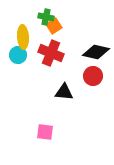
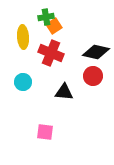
green cross: rotated 21 degrees counterclockwise
cyan circle: moved 5 px right, 27 px down
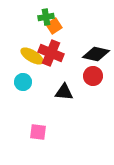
yellow ellipse: moved 9 px right, 19 px down; rotated 55 degrees counterclockwise
black diamond: moved 2 px down
pink square: moved 7 px left
